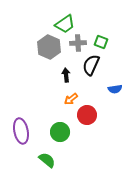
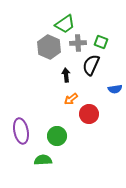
red circle: moved 2 px right, 1 px up
green circle: moved 3 px left, 4 px down
green semicircle: moved 4 px left; rotated 42 degrees counterclockwise
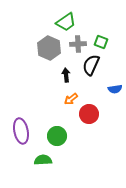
green trapezoid: moved 1 px right, 2 px up
gray cross: moved 1 px down
gray hexagon: moved 1 px down
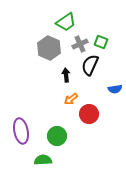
gray cross: moved 2 px right; rotated 21 degrees counterclockwise
black semicircle: moved 1 px left
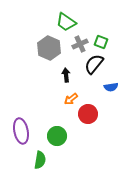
green trapezoid: rotated 70 degrees clockwise
black semicircle: moved 4 px right, 1 px up; rotated 15 degrees clockwise
blue semicircle: moved 4 px left, 2 px up
red circle: moved 1 px left
green semicircle: moved 3 px left; rotated 102 degrees clockwise
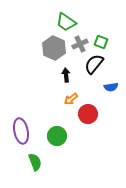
gray hexagon: moved 5 px right
green semicircle: moved 5 px left, 2 px down; rotated 30 degrees counterclockwise
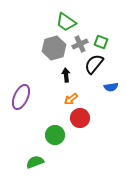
gray hexagon: rotated 20 degrees clockwise
red circle: moved 8 px left, 4 px down
purple ellipse: moved 34 px up; rotated 35 degrees clockwise
green circle: moved 2 px left, 1 px up
green semicircle: rotated 90 degrees counterclockwise
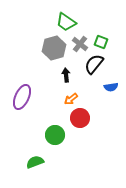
gray cross: rotated 28 degrees counterclockwise
purple ellipse: moved 1 px right
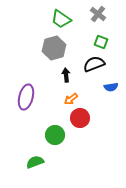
green trapezoid: moved 5 px left, 3 px up
gray cross: moved 18 px right, 30 px up
black semicircle: rotated 30 degrees clockwise
purple ellipse: moved 4 px right; rotated 10 degrees counterclockwise
